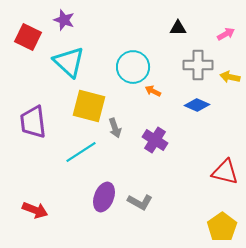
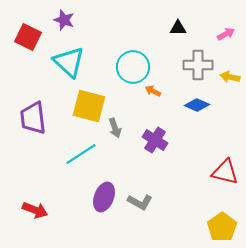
purple trapezoid: moved 4 px up
cyan line: moved 2 px down
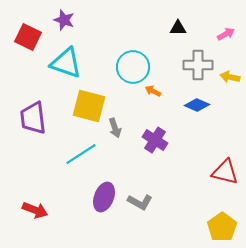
cyan triangle: moved 3 px left, 1 px down; rotated 24 degrees counterclockwise
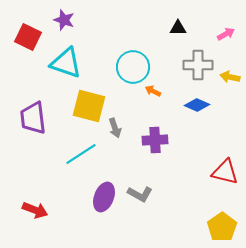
purple cross: rotated 35 degrees counterclockwise
gray L-shape: moved 8 px up
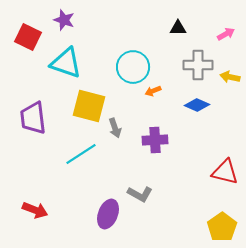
orange arrow: rotated 49 degrees counterclockwise
purple ellipse: moved 4 px right, 17 px down
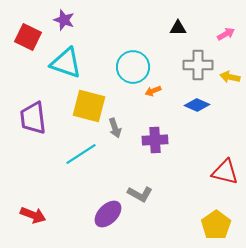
red arrow: moved 2 px left, 5 px down
purple ellipse: rotated 24 degrees clockwise
yellow pentagon: moved 6 px left, 2 px up
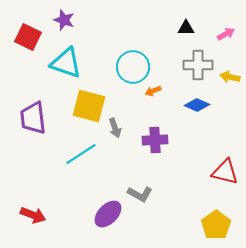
black triangle: moved 8 px right
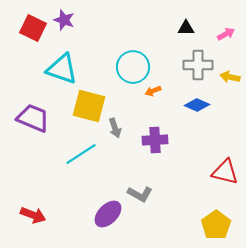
red square: moved 5 px right, 9 px up
cyan triangle: moved 4 px left, 6 px down
purple trapezoid: rotated 120 degrees clockwise
